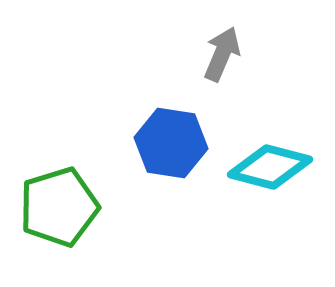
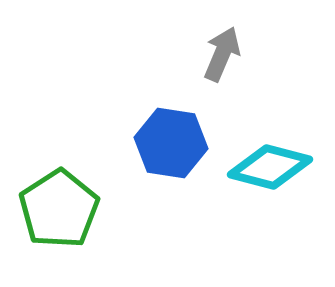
green pentagon: moved 2 px down; rotated 16 degrees counterclockwise
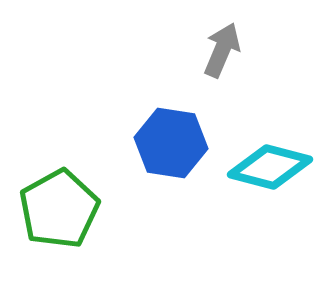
gray arrow: moved 4 px up
green pentagon: rotated 4 degrees clockwise
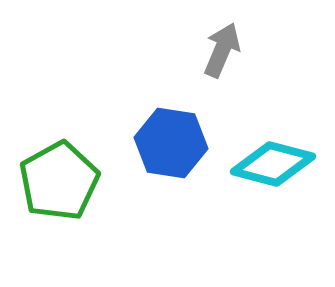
cyan diamond: moved 3 px right, 3 px up
green pentagon: moved 28 px up
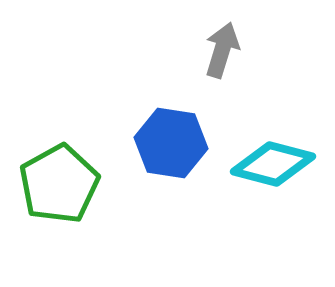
gray arrow: rotated 6 degrees counterclockwise
green pentagon: moved 3 px down
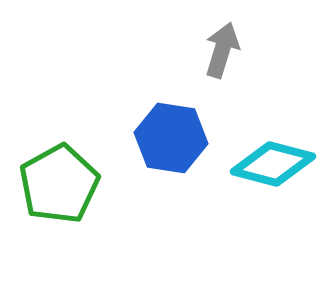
blue hexagon: moved 5 px up
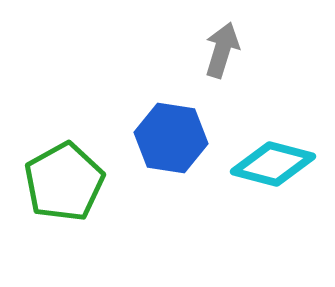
green pentagon: moved 5 px right, 2 px up
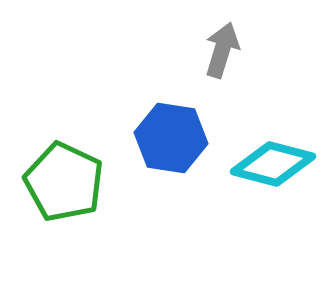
green pentagon: rotated 18 degrees counterclockwise
